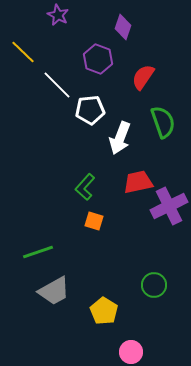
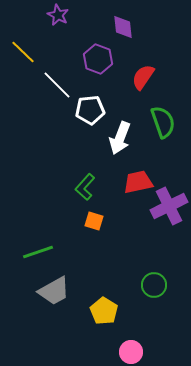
purple diamond: rotated 25 degrees counterclockwise
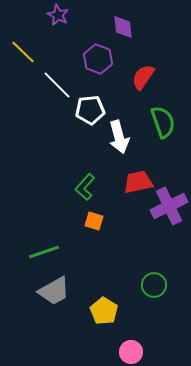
white arrow: moved 1 px left, 1 px up; rotated 36 degrees counterclockwise
green line: moved 6 px right
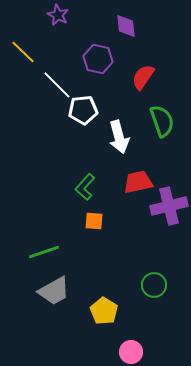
purple diamond: moved 3 px right, 1 px up
purple hexagon: rotated 8 degrees counterclockwise
white pentagon: moved 7 px left
green semicircle: moved 1 px left, 1 px up
purple cross: rotated 12 degrees clockwise
orange square: rotated 12 degrees counterclockwise
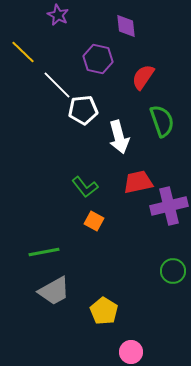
green L-shape: rotated 80 degrees counterclockwise
orange square: rotated 24 degrees clockwise
green line: rotated 8 degrees clockwise
green circle: moved 19 px right, 14 px up
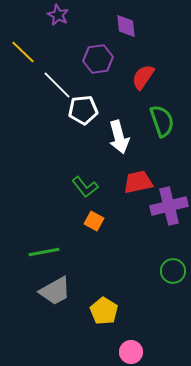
purple hexagon: rotated 20 degrees counterclockwise
gray trapezoid: moved 1 px right
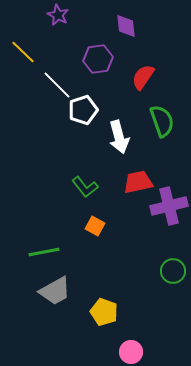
white pentagon: rotated 12 degrees counterclockwise
orange square: moved 1 px right, 5 px down
yellow pentagon: moved 1 px down; rotated 12 degrees counterclockwise
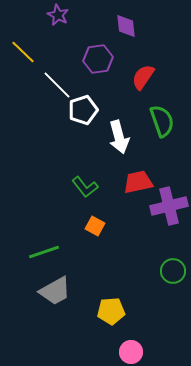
green line: rotated 8 degrees counterclockwise
yellow pentagon: moved 7 px right, 1 px up; rotated 24 degrees counterclockwise
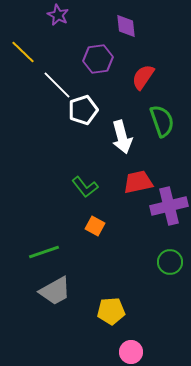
white arrow: moved 3 px right
green circle: moved 3 px left, 9 px up
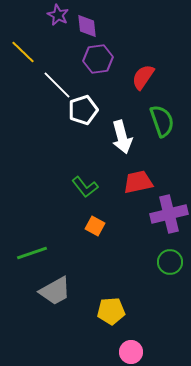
purple diamond: moved 39 px left
purple cross: moved 8 px down
green line: moved 12 px left, 1 px down
